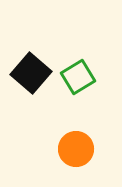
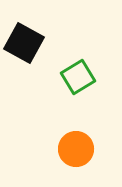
black square: moved 7 px left, 30 px up; rotated 12 degrees counterclockwise
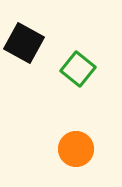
green square: moved 8 px up; rotated 20 degrees counterclockwise
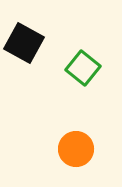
green square: moved 5 px right, 1 px up
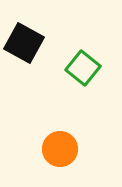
orange circle: moved 16 px left
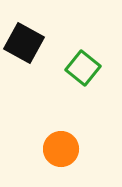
orange circle: moved 1 px right
